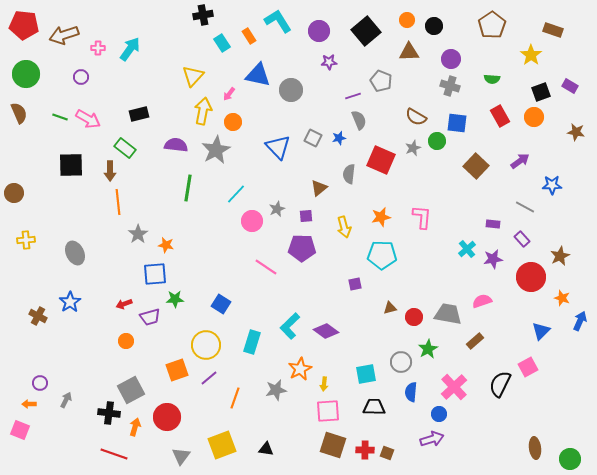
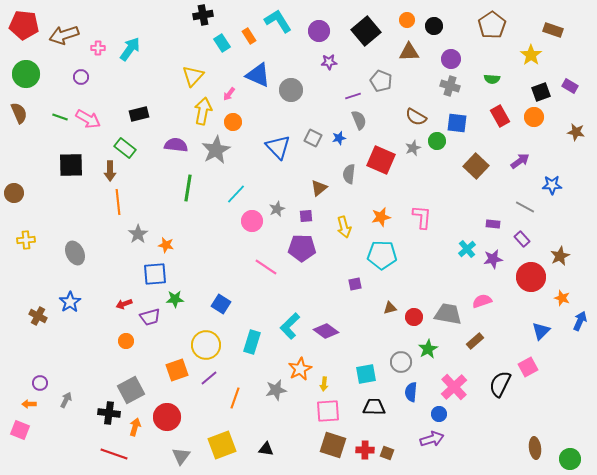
blue triangle at (258, 75): rotated 12 degrees clockwise
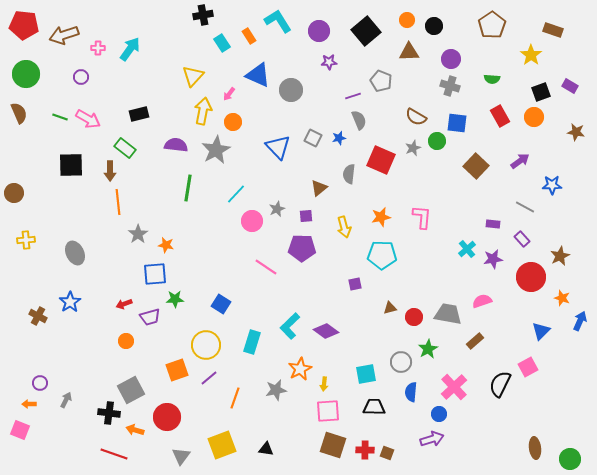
orange arrow at (135, 427): moved 3 px down; rotated 90 degrees counterclockwise
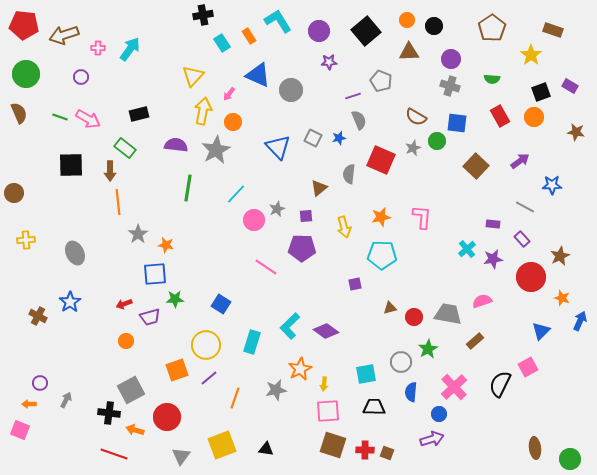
brown pentagon at (492, 25): moved 3 px down
pink circle at (252, 221): moved 2 px right, 1 px up
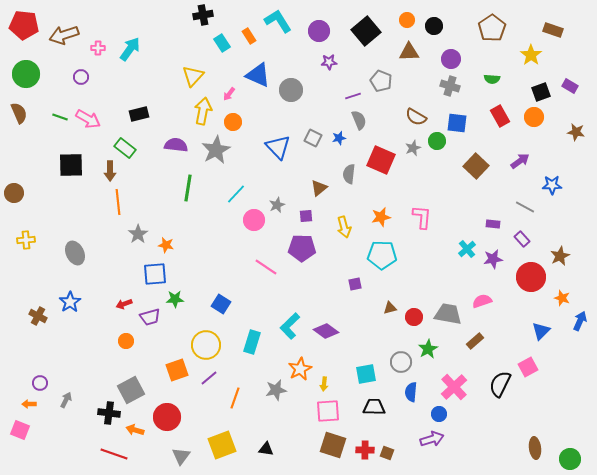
gray star at (277, 209): moved 4 px up
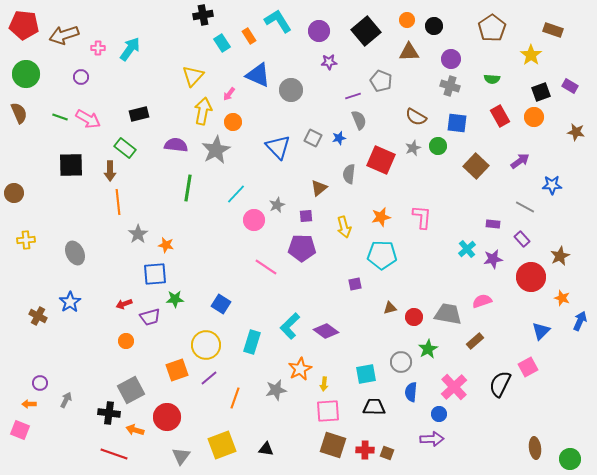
green circle at (437, 141): moved 1 px right, 5 px down
purple arrow at (432, 439): rotated 15 degrees clockwise
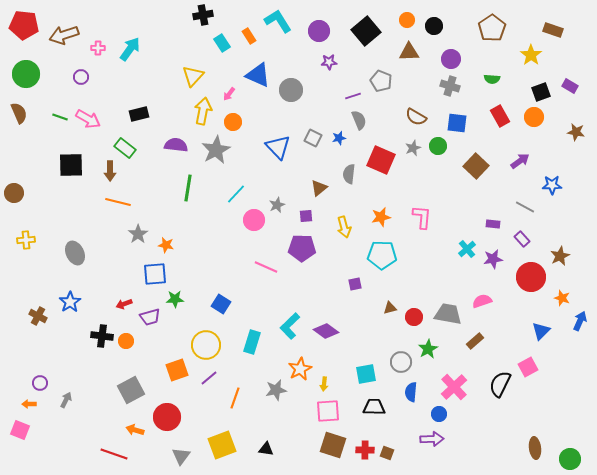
orange line at (118, 202): rotated 70 degrees counterclockwise
pink line at (266, 267): rotated 10 degrees counterclockwise
black cross at (109, 413): moved 7 px left, 77 px up
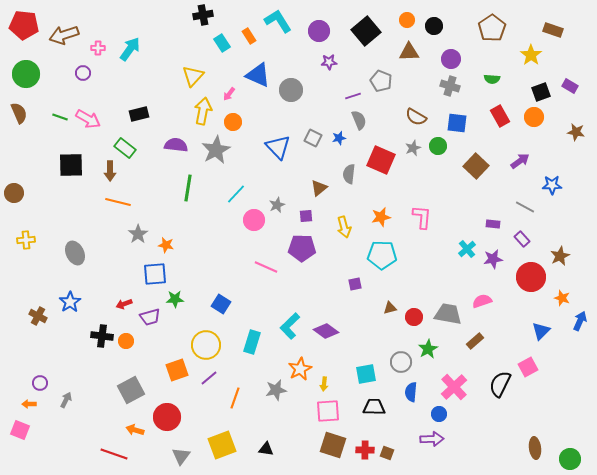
purple circle at (81, 77): moved 2 px right, 4 px up
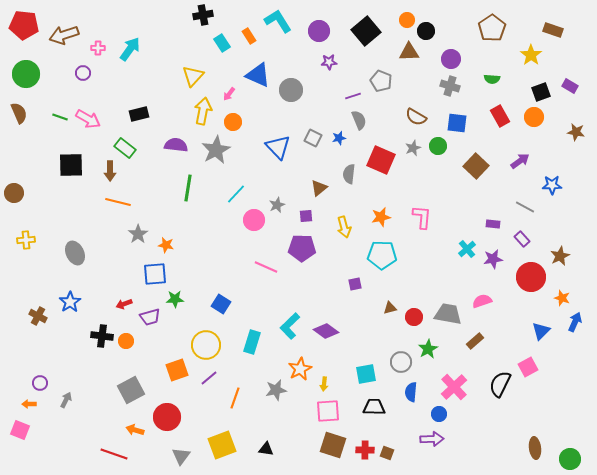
black circle at (434, 26): moved 8 px left, 5 px down
blue arrow at (580, 321): moved 5 px left, 1 px down
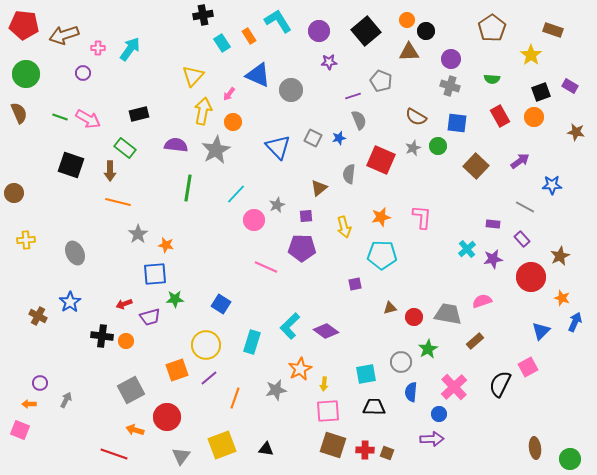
black square at (71, 165): rotated 20 degrees clockwise
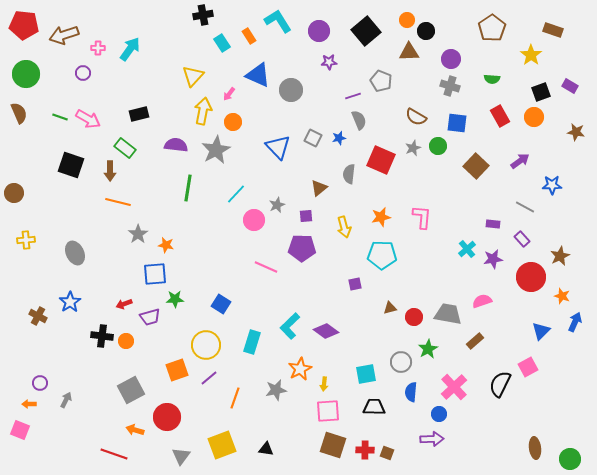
orange star at (562, 298): moved 2 px up
